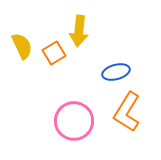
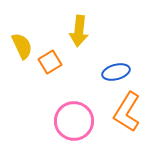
orange square: moved 4 px left, 9 px down
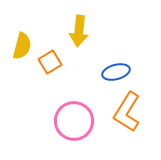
yellow semicircle: rotated 40 degrees clockwise
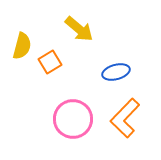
yellow arrow: moved 2 px up; rotated 56 degrees counterclockwise
orange L-shape: moved 2 px left, 6 px down; rotated 12 degrees clockwise
pink circle: moved 1 px left, 2 px up
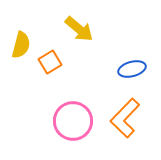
yellow semicircle: moved 1 px left, 1 px up
blue ellipse: moved 16 px right, 3 px up
pink circle: moved 2 px down
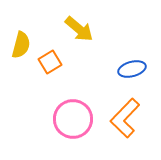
pink circle: moved 2 px up
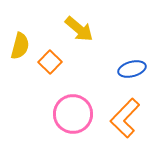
yellow semicircle: moved 1 px left, 1 px down
orange square: rotated 15 degrees counterclockwise
pink circle: moved 5 px up
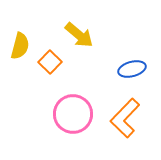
yellow arrow: moved 6 px down
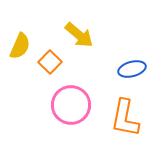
yellow semicircle: rotated 8 degrees clockwise
pink circle: moved 2 px left, 9 px up
orange L-shape: rotated 33 degrees counterclockwise
